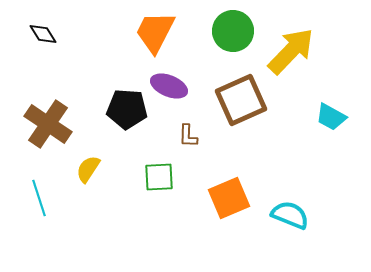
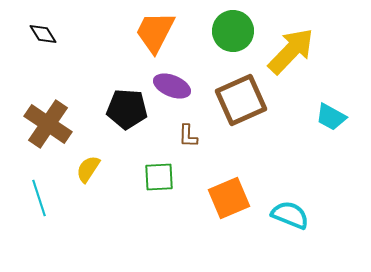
purple ellipse: moved 3 px right
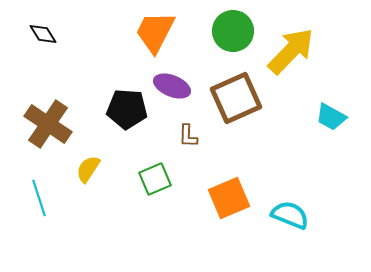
brown square: moved 5 px left, 2 px up
green square: moved 4 px left, 2 px down; rotated 20 degrees counterclockwise
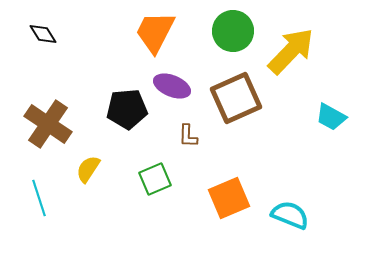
black pentagon: rotated 9 degrees counterclockwise
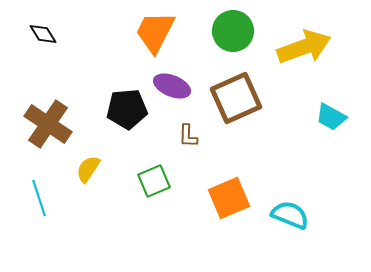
yellow arrow: moved 13 px right, 4 px up; rotated 26 degrees clockwise
green square: moved 1 px left, 2 px down
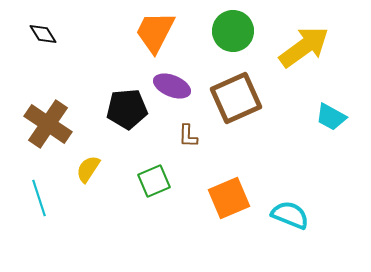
yellow arrow: rotated 16 degrees counterclockwise
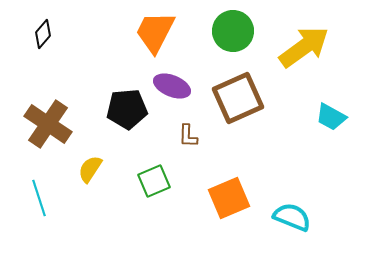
black diamond: rotated 72 degrees clockwise
brown square: moved 2 px right
yellow semicircle: moved 2 px right
cyan semicircle: moved 2 px right, 2 px down
